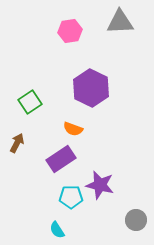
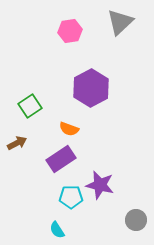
gray triangle: rotated 40 degrees counterclockwise
purple hexagon: rotated 6 degrees clockwise
green square: moved 4 px down
orange semicircle: moved 4 px left
brown arrow: rotated 36 degrees clockwise
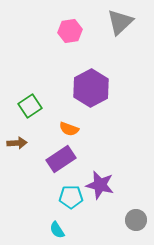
brown arrow: rotated 24 degrees clockwise
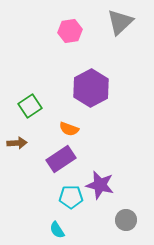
gray circle: moved 10 px left
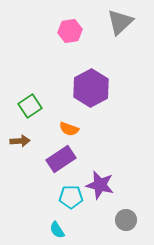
brown arrow: moved 3 px right, 2 px up
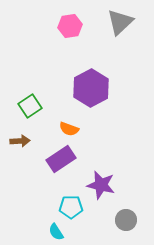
pink hexagon: moved 5 px up
purple star: moved 1 px right
cyan pentagon: moved 10 px down
cyan semicircle: moved 1 px left, 2 px down
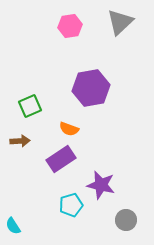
purple hexagon: rotated 18 degrees clockwise
green square: rotated 10 degrees clockwise
cyan pentagon: moved 2 px up; rotated 15 degrees counterclockwise
cyan semicircle: moved 43 px left, 6 px up
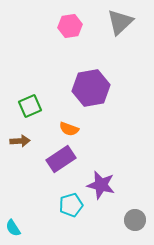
gray circle: moved 9 px right
cyan semicircle: moved 2 px down
